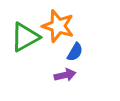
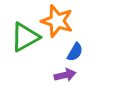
orange star: moved 1 px left, 5 px up
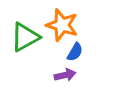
orange star: moved 5 px right, 4 px down
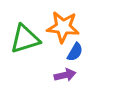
orange star: moved 1 px right, 2 px down; rotated 12 degrees counterclockwise
green triangle: moved 2 px down; rotated 12 degrees clockwise
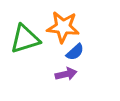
blue semicircle: rotated 18 degrees clockwise
purple arrow: moved 1 px right, 1 px up
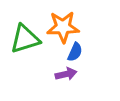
orange star: rotated 8 degrees counterclockwise
blue semicircle: rotated 24 degrees counterclockwise
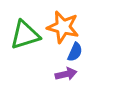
orange star: rotated 16 degrees clockwise
green triangle: moved 4 px up
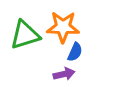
orange star: rotated 12 degrees counterclockwise
purple arrow: moved 2 px left
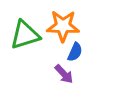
orange star: moved 1 px up
purple arrow: rotated 60 degrees clockwise
